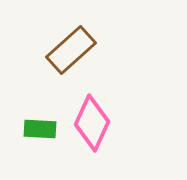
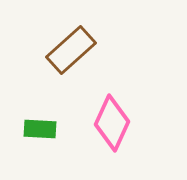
pink diamond: moved 20 px right
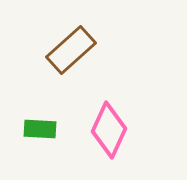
pink diamond: moved 3 px left, 7 px down
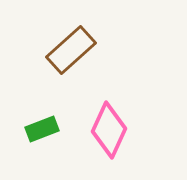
green rectangle: moved 2 px right; rotated 24 degrees counterclockwise
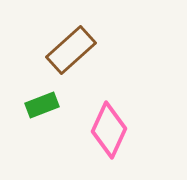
green rectangle: moved 24 px up
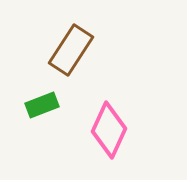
brown rectangle: rotated 15 degrees counterclockwise
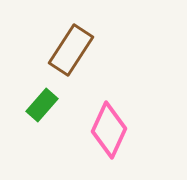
green rectangle: rotated 28 degrees counterclockwise
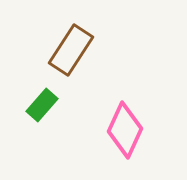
pink diamond: moved 16 px right
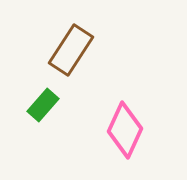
green rectangle: moved 1 px right
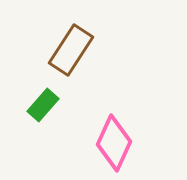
pink diamond: moved 11 px left, 13 px down
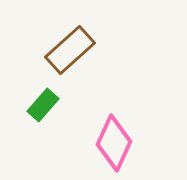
brown rectangle: moved 1 px left; rotated 15 degrees clockwise
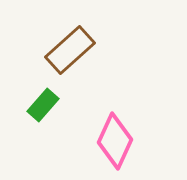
pink diamond: moved 1 px right, 2 px up
